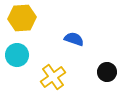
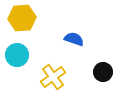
black circle: moved 4 px left
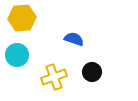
black circle: moved 11 px left
yellow cross: moved 1 px right; rotated 15 degrees clockwise
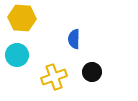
yellow hexagon: rotated 8 degrees clockwise
blue semicircle: rotated 108 degrees counterclockwise
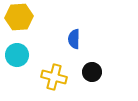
yellow hexagon: moved 3 px left, 1 px up; rotated 8 degrees counterclockwise
yellow cross: rotated 35 degrees clockwise
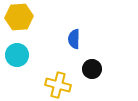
black circle: moved 3 px up
yellow cross: moved 4 px right, 8 px down
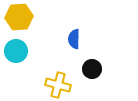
cyan circle: moved 1 px left, 4 px up
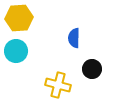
yellow hexagon: moved 1 px down
blue semicircle: moved 1 px up
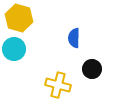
yellow hexagon: rotated 20 degrees clockwise
cyan circle: moved 2 px left, 2 px up
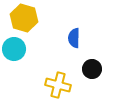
yellow hexagon: moved 5 px right
